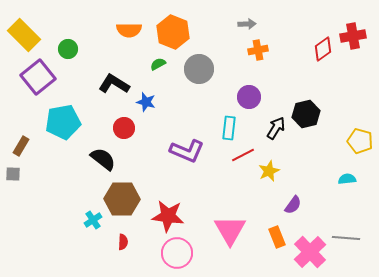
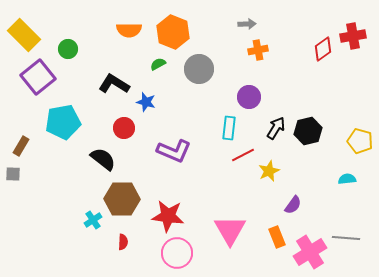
black hexagon: moved 2 px right, 17 px down
purple L-shape: moved 13 px left
pink cross: rotated 12 degrees clockwise
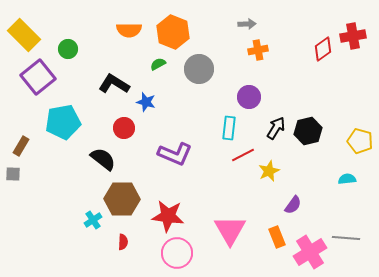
purple L-shape: moved 1 px right, 3 px down
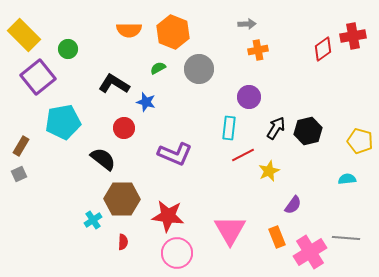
green semicircle: moved 4 px down
gray square: moved 6 px right; rotated 28 degrees counterclockwise
